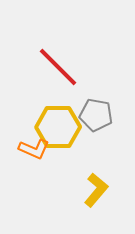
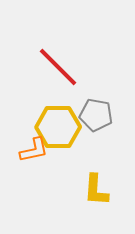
orange L-shape: moved 1 px down; rotated 36 degrees counterclockwise
yellow L-shape: rotated 144 degrees clockwise
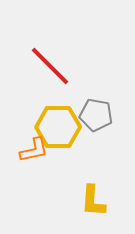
red line: moved 8 px left, 1 px up
yellow L-shape: moved 3 px left, 11 px down
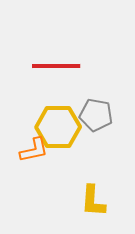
red line: moved 6 px right; rotated 45 degrees counterclockwise
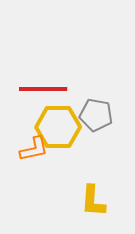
red line: moved 13 px left, 23 px down
orange L-shape: moved 1 px up
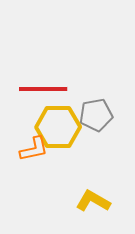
gray pentagon: rotated 20 degrees counterclockwise
yellow L-shape: rotated 116 degrees clockwise
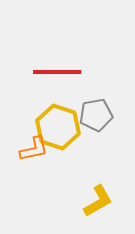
red line: moved 14 px right, 17 px up
yellow hexagon: rotated 18 degrees clockwise
yellow L-shape: moved 5 px right; rotated 120 degrees clockwise
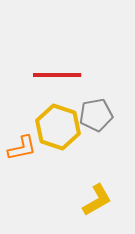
red line: moved 3 px down
orange L-shape: moved 12 px left, 1 px up
yellow L-shape: moved 1 px left, 1 px up
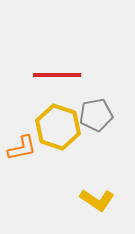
yellow L-shape: rotated 64 degrees clockwise
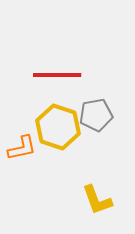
yellow L-shape: rotated 36 degrees clockwise
